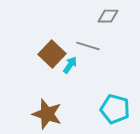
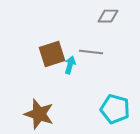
gray line: moved 3 px right, 6 px down; rotated 10 degrees counterclockwise
brown square: rotated 28 degrees clockwise
cyan arrow: rotated 18 degrees counterclockwise
brown star: moved 8 px left
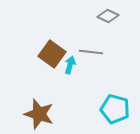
gray diamond: rotated 25 degrees clockwise
brown square: rotated 36 degrees counterclockwise
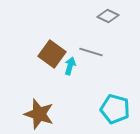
gray line: rotated 10 degrees clockwise
cyan arrow: moved 1 px down
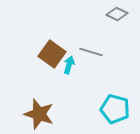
gray diamond: moved 9 px right, 2 px up
cyan arrow: moved 1 px left, 1 px up
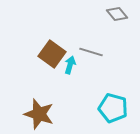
gray diamond: rotated 25 degrees clockwise
cyan arrow: moved 1 px right
cyan pentagon: moved 2 px left, 1 px up
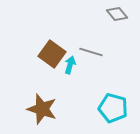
brown star: moved 3 px right, 5 px up
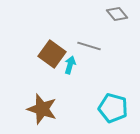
gray line: moved 2 px left, 6 px up
